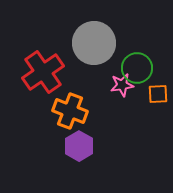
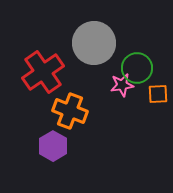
purple hexagon: moved 26 px left
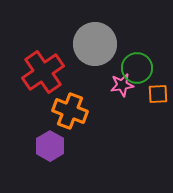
gray circle: moved 1 px right, 1 px down
purple hexagon: moved 3 px left
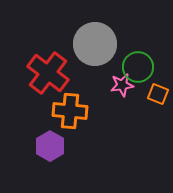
green circle: moved 1 px right, 1 px up
red cross: moved 5 px right, 1 px down; rotated 18 degrees counterclockwise
orange square: rotated 25 degrees clockwise
orange cross: rotated 16 degrees counterclockwise
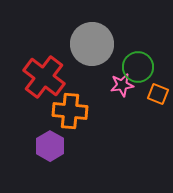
gray circle: moved 3 px left
red cross: moved 4 px left, 4 px down
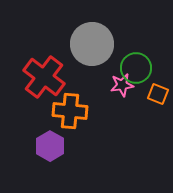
green circle: moved 2 px left, 1 px down
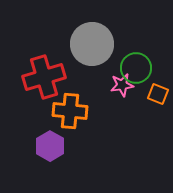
red cross: rotated 36 degrees clockwise
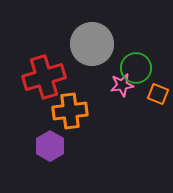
orange cross: rotated 12 degrees counterclockwise
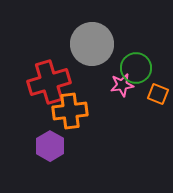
red cross: moved 5 px right, 5 px down
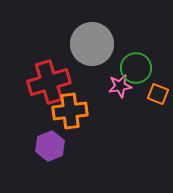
pink star: moved 2 px left, 1 px down
purple hexagon: rotated 8 degrees clockwise
